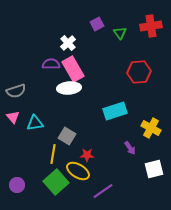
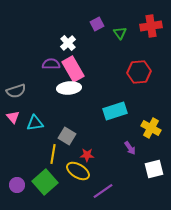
green square: moved 11 px left
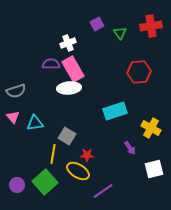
white cross: rotated 21 degrees clockwise
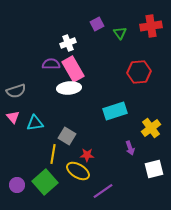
yellow cross: rotated 24 degrees clockwise
purple arrow: rotated 16 degrees clockwise
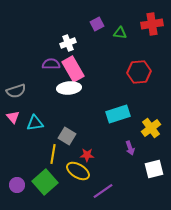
red cross: moved 1 px right, 2 px up
green triangle: rotated 48 degrees counterclockwise
cyan rectangle: moved 3 px right, 3 px down
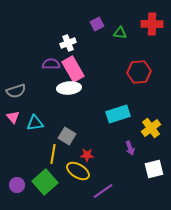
red cross: rotated 10 degrees clockwise
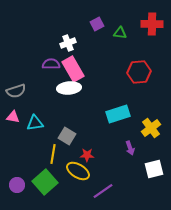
pink triangle: rotated 40 degrees counterclockwise
